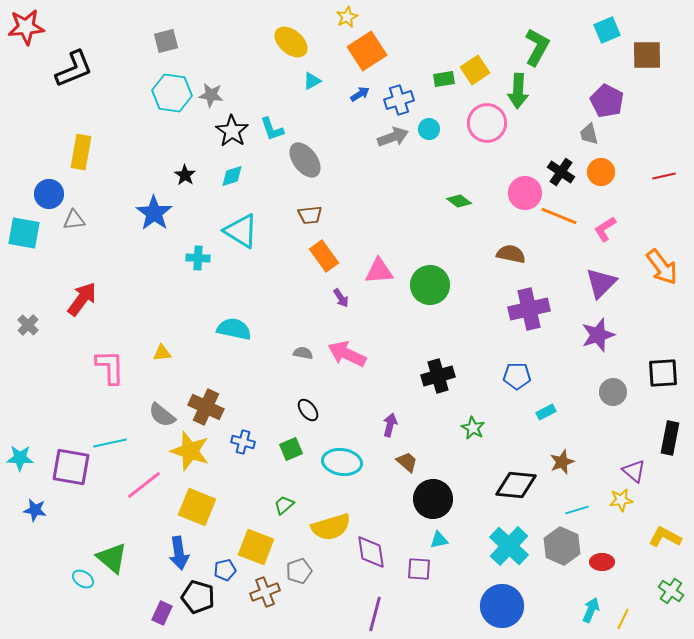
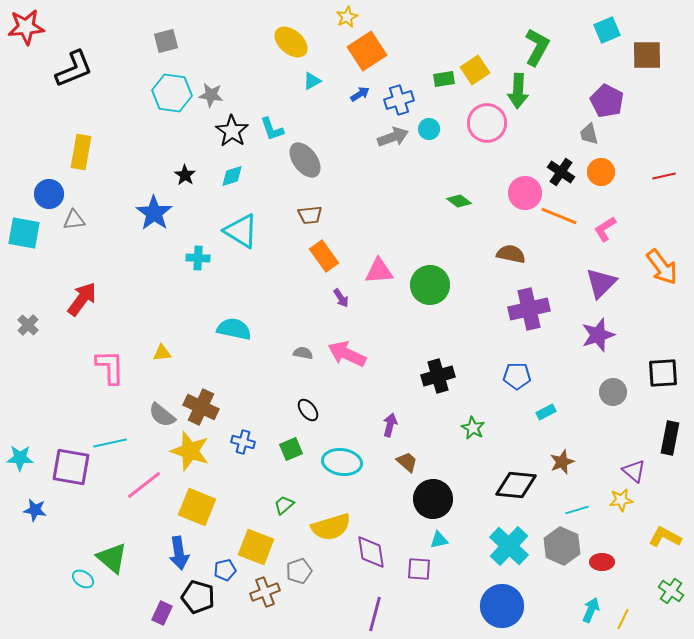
brown cross at (206, 407): moved 5 px left
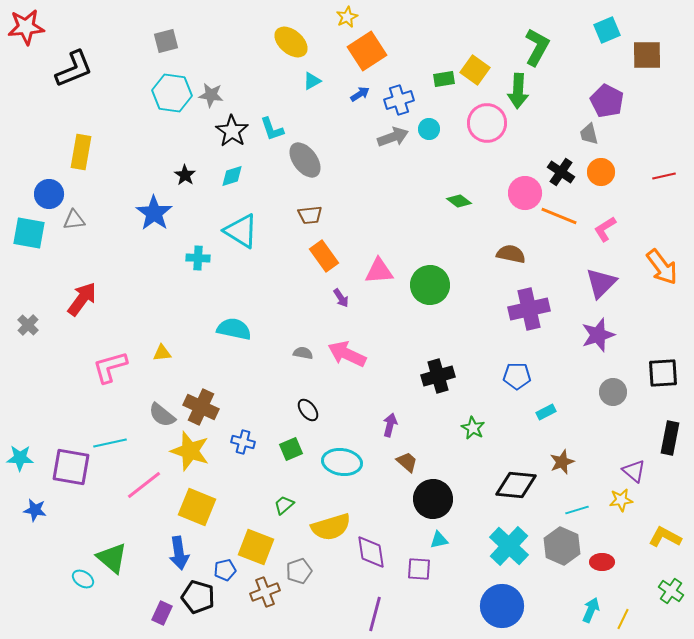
yellow square at (475, 70): rotated 20 degrees counterclockwise
cyan square at (24, 233): moved 5 px right
pink L-shape at (110, 367): rotated 105 degrees counterclockwise
